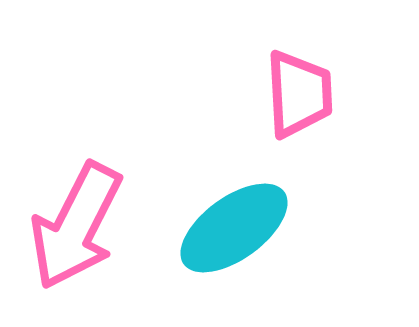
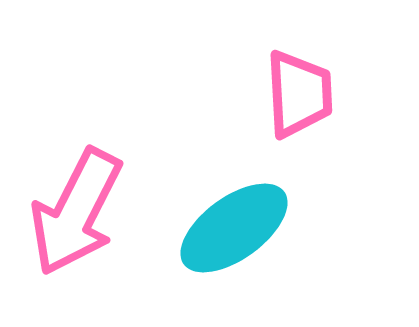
pink arrow: moved 14 px up
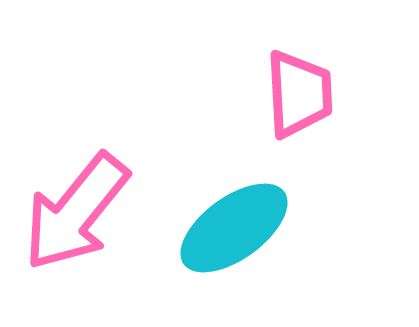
pink arrow: rotated 12 degrees clockwise
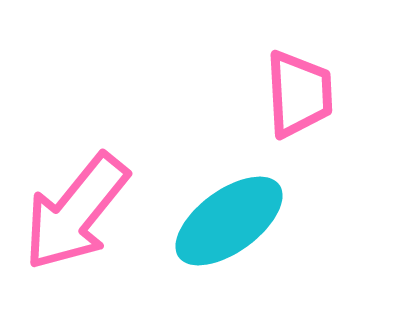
cyan ellipse: moved 5 px left, 7 px up
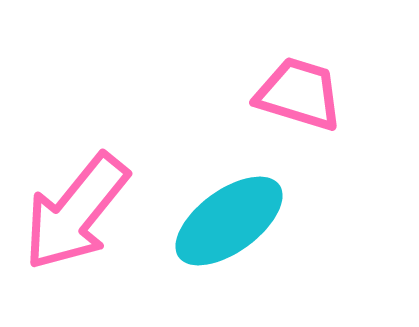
pink trapezoid: rotated 70 degrees counterclockwise
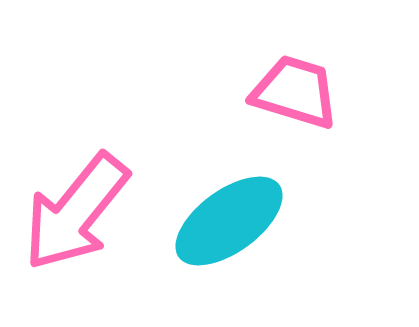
pink trapezoid: moved 4 px left, 2 px up
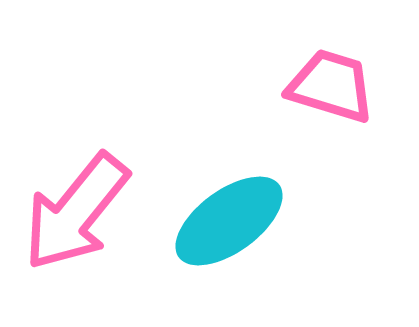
pink trapezoid: moved 36 px right, 6 px up
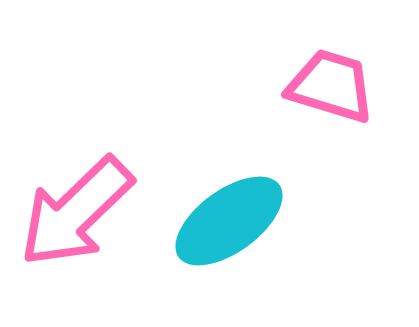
pink arrow: rotated 7 degrees clockwise
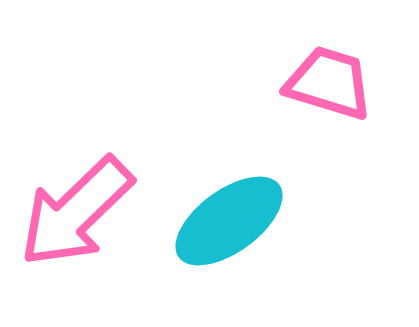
pink trapezoid: moved 2 px left, 3 px up
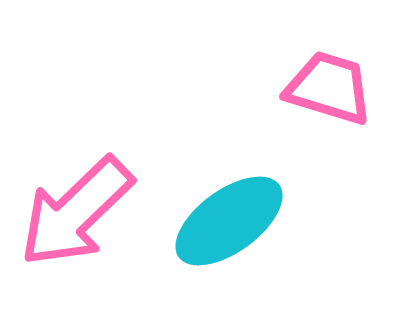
pink trapezoid: moved 5 px down
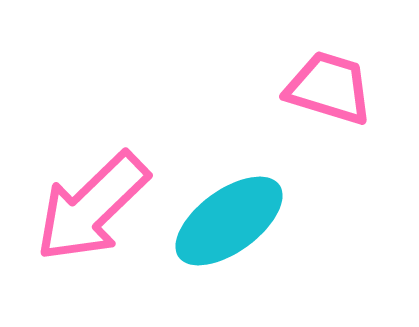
pink arrow: moved 16 px right, 5 px up
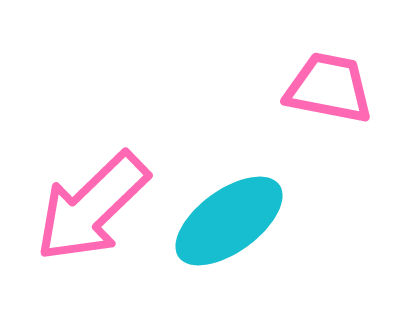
pink trapezoid: rotated 6 degrees counterclockwise
